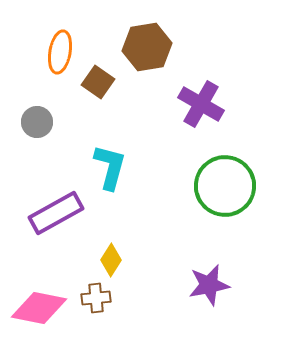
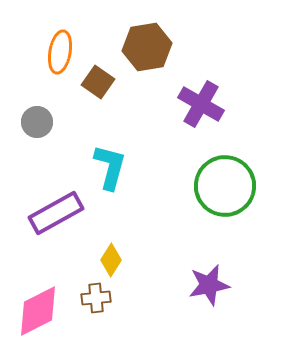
pink diamond: moved 1 px left, 3 px down; rotated 38 degrees counterclockwise
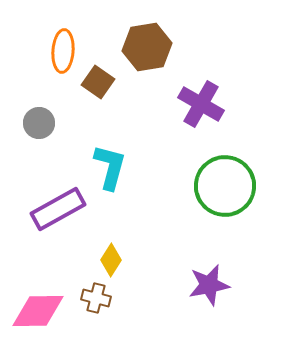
orange ellipse: moved 3 px right, 1 px up; rotated 6 degrees counterclockwise
gray circle: moved 2 px right, 1 px down
purple rectangle: moved 2 px right, 4 px up
brown cross: rotated 20 degrees clockwise
pink diamond: rotated 26 degrees clockwise
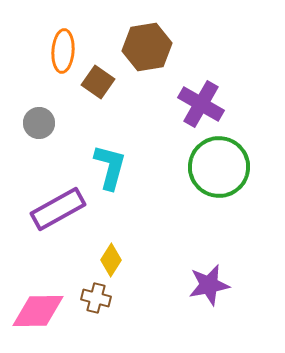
green circle: moved 6 px left, 19 px up
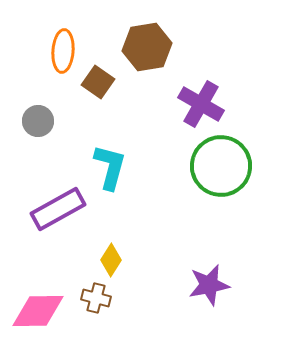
gray circle: moved 1 px left, 2 px up
green circle: moved 2 px right, 1 px up
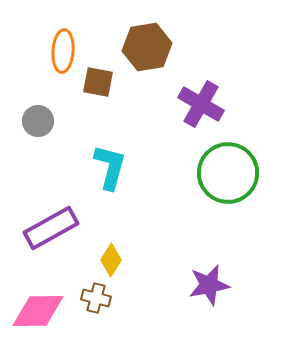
brown square: rotated 24 degrees counterclockwise
green circle: moved 7 px right, 7 px down
purple rectangle: moved 7 px left, 19 px down
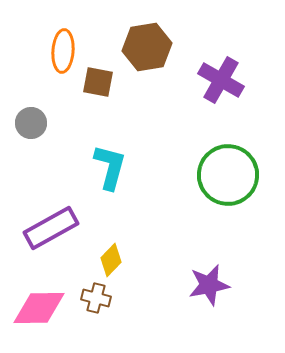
purple cross: moved 20 px right, 24 px up
gray circle: moved 7 px left, 2 px down
green circle: moved 2 px down
yellow diamond: rotated 12 degrees clockwise
pink diamond: moved 1 px right, 3 px up
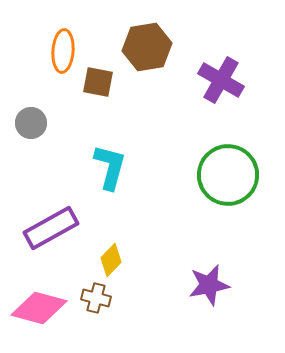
pink diamond: rotated 16 degrees clockwise
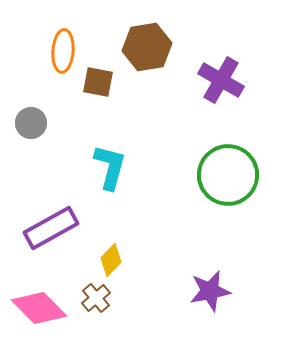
purple star: moved 1 px right, 6 px down
brown cross: rotated 36 degrees clockwise
pink diamond: rotated 30 degrees clockwise
